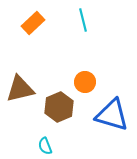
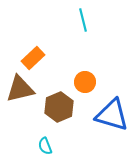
orange rectangle: moved 35 px down
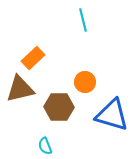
brown hexagon: rotated 24 degrees clockwise
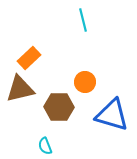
orange rectangle: moved 4 px left
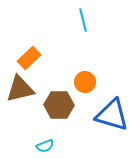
brown hexagon: moved 2 px up
cyan semicircle: rotated 90 degrees counterclockwise
